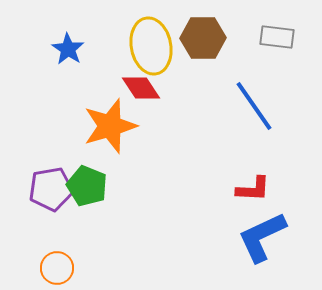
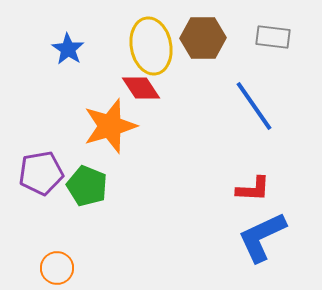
gray rectangle: moved 4 px left
purple pentagon: moved 10 px left, 16 px up
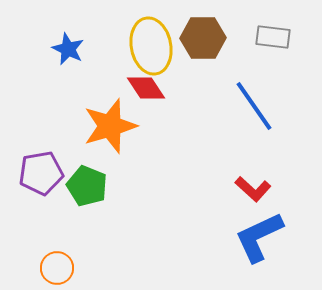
blue star: rotated 8 degrees counterclockwise
red diamond: moved 5 px right
red L-shape: rotated 39 degrees clockwise
blue L-shape: moved 3 px left
